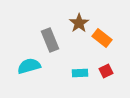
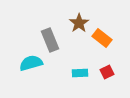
cyan semicircle: moved 2 px right, 3 px up
red square: moved 1 px right, 1 px down
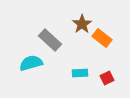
brown star: moved 3 px right, 1 px down
gray rectangle: rotated 25 degrees counterclockwise
red square: moved 6 px down
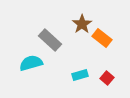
cyan rectangle: moved 2 px down; rotated 14 degrees counterclockwise
red square: rotated 24 degrees counterclockwise
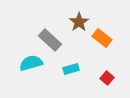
brown star: moved 3 px left, 2 px up
cyan rectangle: moved 9 px left, 6 px up
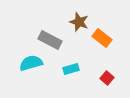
brown star: rotated 18 degrees counterclockwise
gray rectangle: rotated 15 degrees counterclockwise
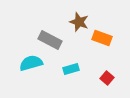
orange rectangle: rotated 18 degrees counterclockwise
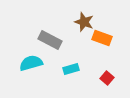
brown star: moved 5 px right
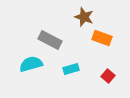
brown star: moved 5 px up
cyan semicircle: moved 1 px down
red square: moved 1 px right, 2 px up
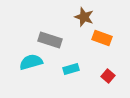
gray rectangle: rotated 10 degrees counterclockwise
cyan semicircle: moved 2 px up
